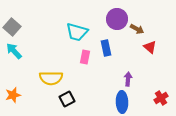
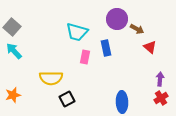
purple arrow: moved 32 px right
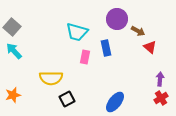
brown arrow: moved 1 px right, 2 px down
blue ellipse: moved 7 px left; rotated 40 degrees clockwise
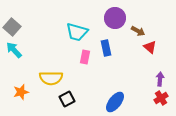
purple circle: moved 2 px left, 1 px up
cyan arrow: moved 1 px up
orange star: moved 8 px right, 3 px up
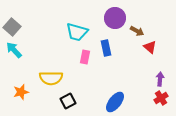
brown arrow: moved 1 px left
black square: moved 1 px right, 2 px down
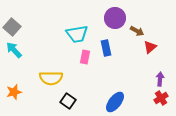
cyan trapezoid: moved 2 px down; rotated 25 degrees counterclockwise
red triangle: rotated 40 degrees clockwise
orange star: moved 7 px left
black square: rotated 28 degrees counterclockwise
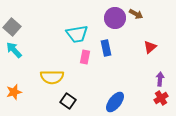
brown arrow: moved 1 px left, 17 px up
yellow semicircle: moved 1 px right, 1 px up
